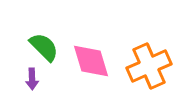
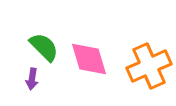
pink diamond: moved 2 px left, 2 px up
purple arrow: rotated 10 degrees clockwise
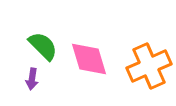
green semicircle: moved 1 px left, 1 px up
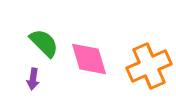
green semicircle: moved 1 px right, 3 px up
purple arrow: moved 1 px right
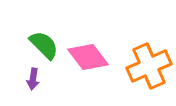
green semicircle: moved 2 px down
pink diamond: moved 1 px left, 2 px up; rotated 21 degrees counterclockwise
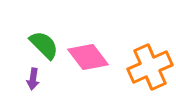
orange cross: moved 1 px right, 1 px down
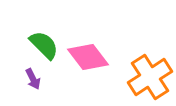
orange cross: moved 10 px down; rotated 9 degrees counterclockwise
purple arrow: rotated 35 degrees counterclockwise
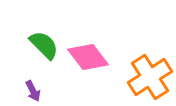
purple arrow: moved 12 px down
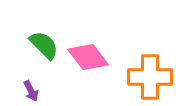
orange cross: rotated 33 degrees clockwise
purple arrow: moved 2 px left
